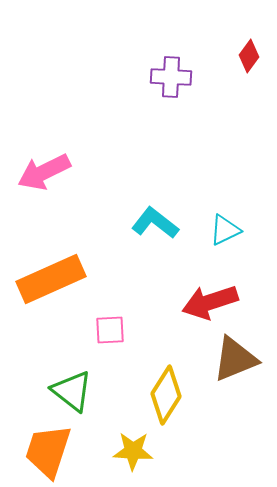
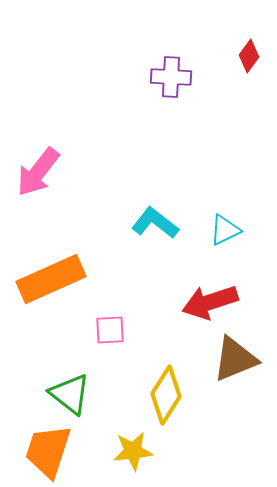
pink arrow: moved 6 px left; rotated 26 degrees counterclockwise
green triangle: moved 2 px left, 3 px down
yellow star: rotated 9 degrees counterclockwise
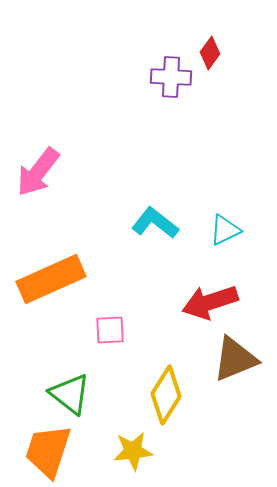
red diamond: moved 39 px left, 3 px up
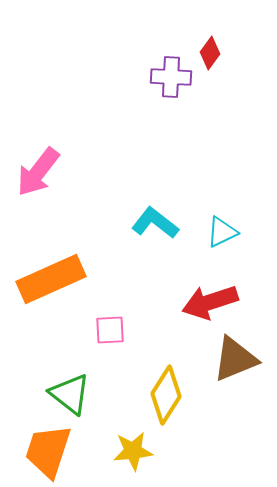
cyan triangle: moved 3 px left, 2 px down
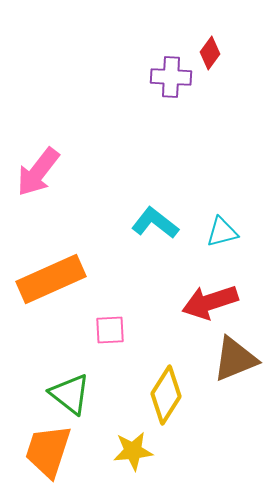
cyan triangle: rotated 12 degrees clockwise
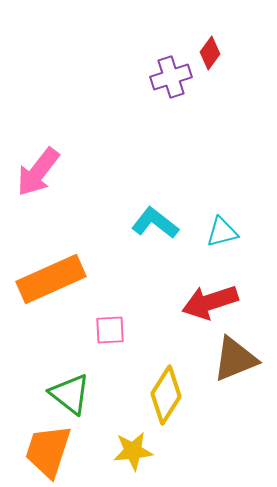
purple cross: rotated 21 degrees counterclockwise
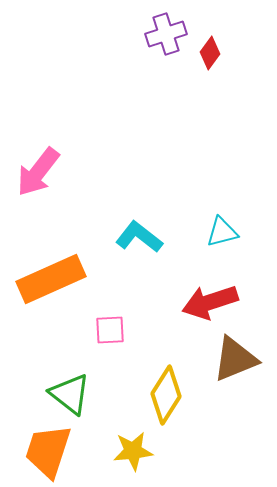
purple cross: moved 5 px left, 43 px up
cyan L-shape: moved 16 px left, 14 px down
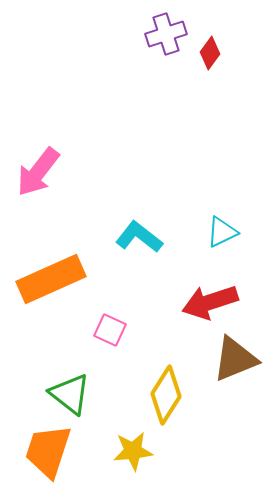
cyan triangle: rotated 12 degrees counterclockwise
pink square: rotated 28 degrees clockwise
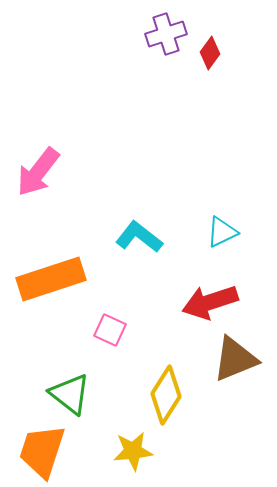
orange rectangle: rotated 6 degrees clockwise
orange trapezoid: moved 6 px left
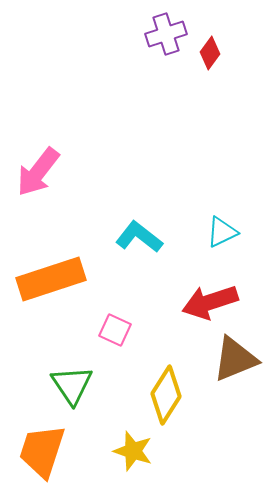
pink square: moved 5 px right
green triangle: moved 2 px right, 9 px up; rotated 18 degrees clockwise
yellow star: rotated 24 degrees clockwise
